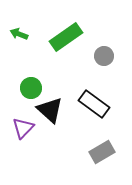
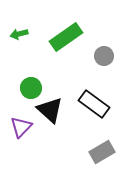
green arrow: rotated 36 degrees counterclockwise
purple triangle: moved 2 px left, 1 px up
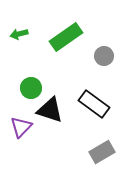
black triangle: rotated 24 degrees counterclockwise
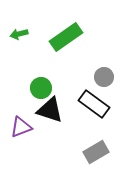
gray circle: moved 21 px down
green circle: moved 10 px right
purple triangle: rotated 25 degrees clockwise
gray rectangle: moved 6 px left
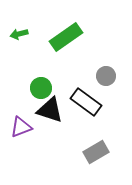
gray circle: moved 2 px right, 1 px up
black rectangle: moved 8 px left, 2 px up
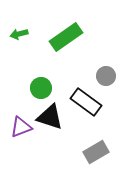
black triangle: moved 7 px down
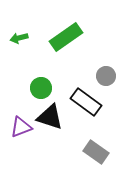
green arrow: moved 4 px down
gray rectangle: rotated 65 degrees clockwise
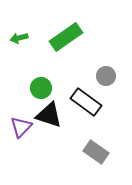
black triangle: moved 1 px left, 2 px up
purple triangle: rotated 25 degrees counterclockwise
